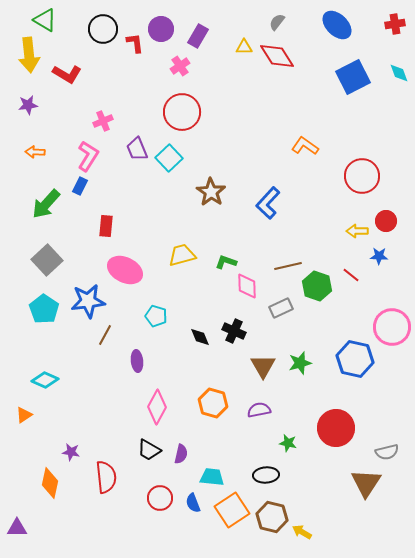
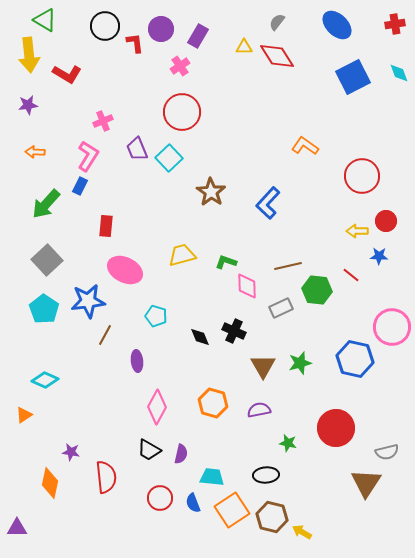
black circle at (103, 29): moved 2 px right, 3 px up
green hexagon at (317, 286): moved 4 px down; rotated 12 degrees counterclockwise
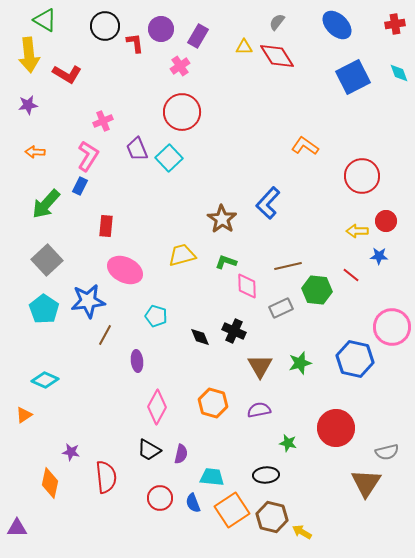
brown star at (211, 192): moved 11 px right, 27 px down
brown triangle at (263, 366): moved 3 px left
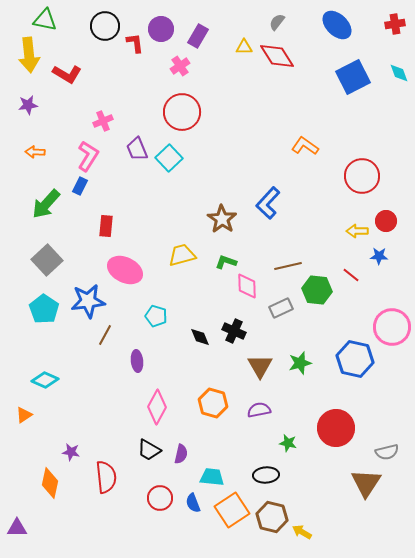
green triangle at (45, 20): rotated 20 degrees counterclockwise
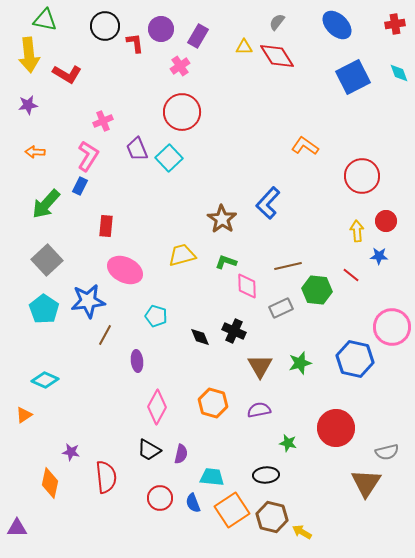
yellow arrow at (357, 231): rotated 85 degrees clockwise
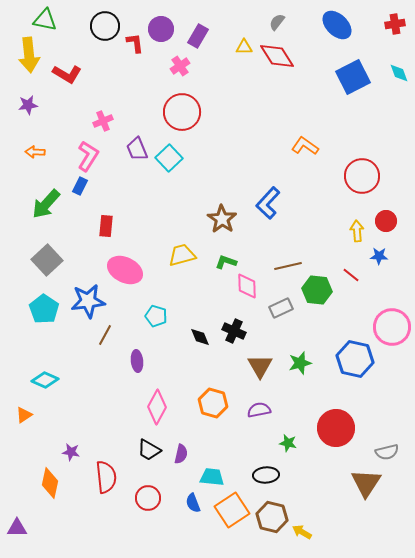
red circle at (160, 498): moved 12 px left
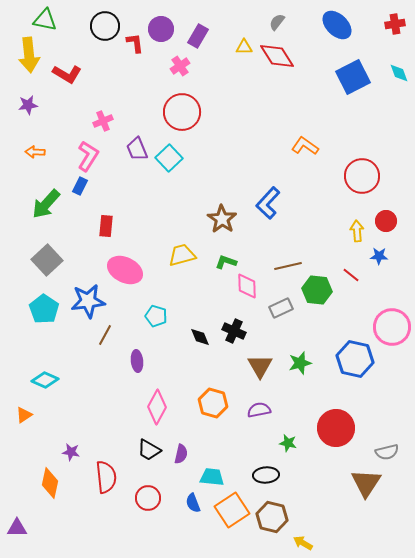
yellow arrow at (302, 532): moved 1 px right, 11 px down
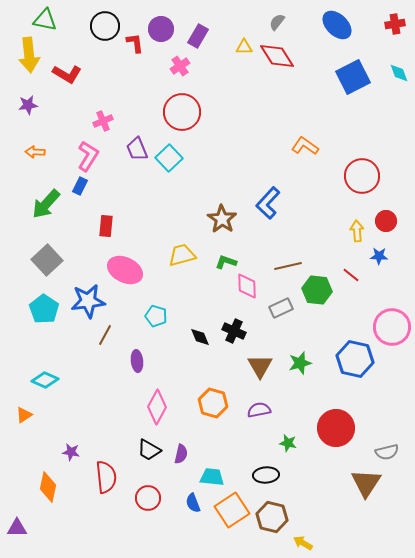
orange diamond at (50, 483): moved 2 px left, 4 px down
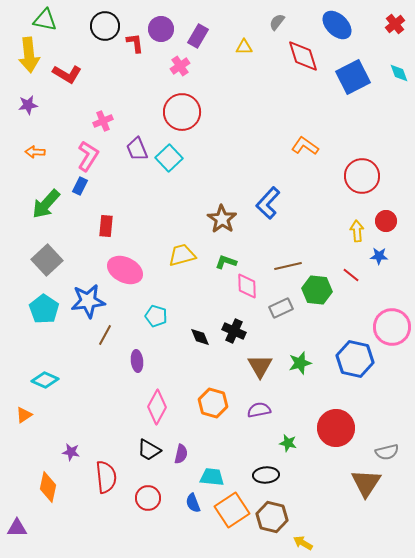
red cross at (395, 24): rotated 30 degrees counterclockwise
red diamond at (277, 56): moved 26 px right; rotated 15 degrees clockwise
